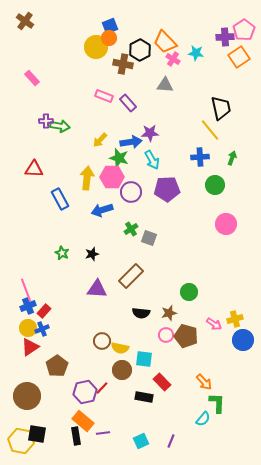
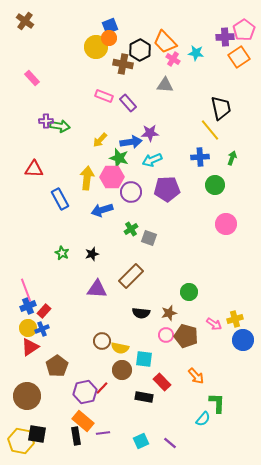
cyan arrow at (152, 160): rotated 96 degrees clockwise
orange arrow at (204, 382): moved 8 px left, 6 px up
purple line at (171, 441): moved 1 px left, 2 px down; rotated 72 degrees counterclockwise
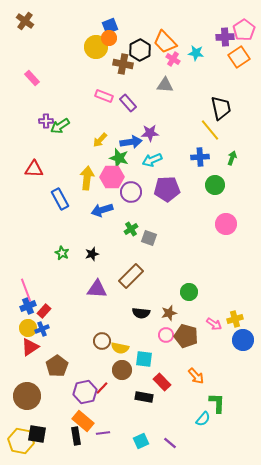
green arrow at (60, 126): rotated 138 degrees clockwise
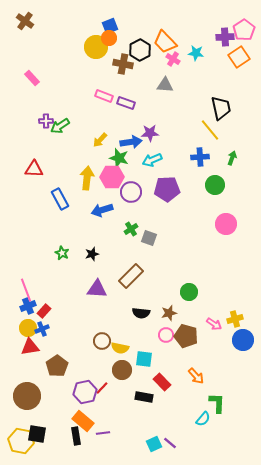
purple rectangle at (128, 103): moved 2 px left; rotated 30 degrees counterclockwise
red triangle at (30, 347): rotated 24 degrees clockwise
cyan square at (141, 441): moved 13 px right, 3 px down
